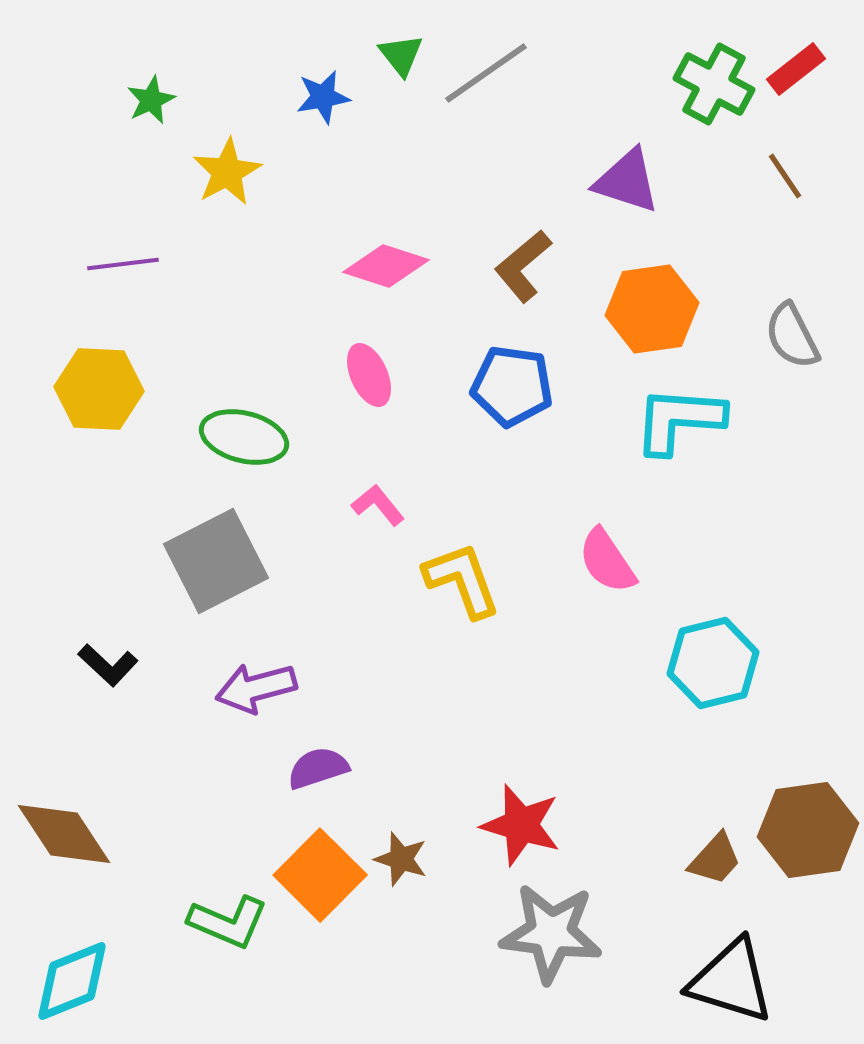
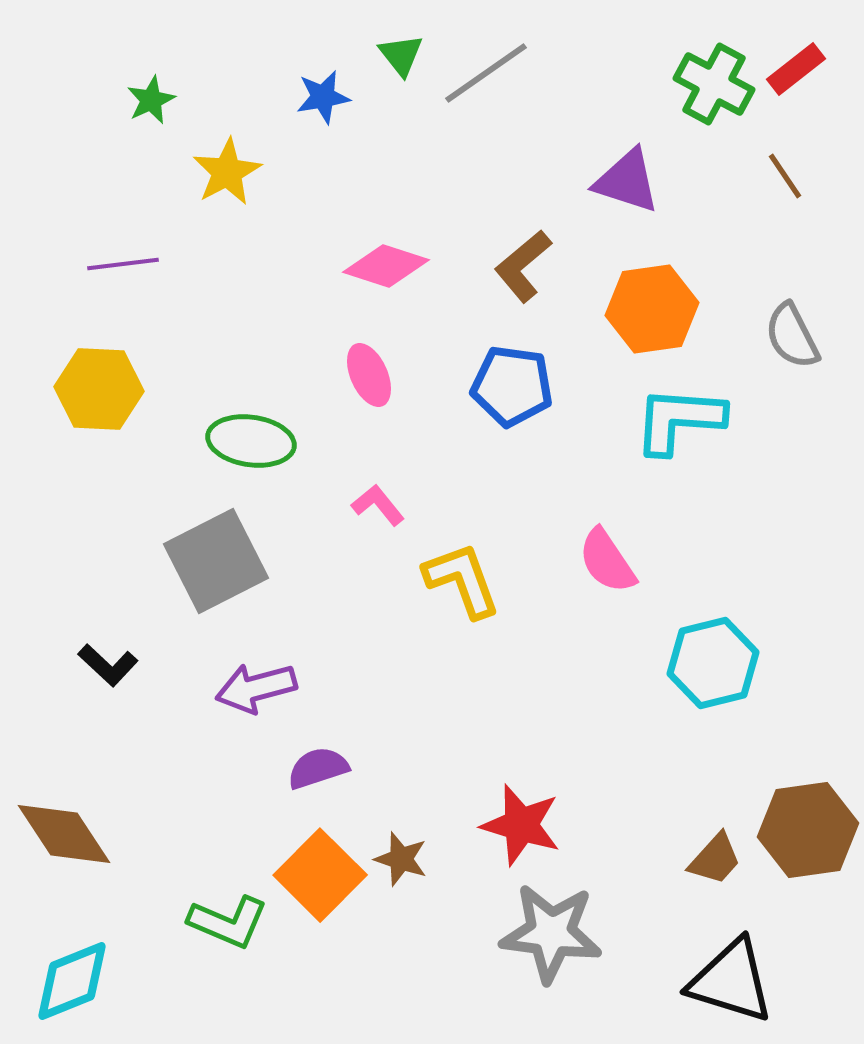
green ellipse: moved 7 px right, 4 px down; rotated 6 degrees counterclockwise
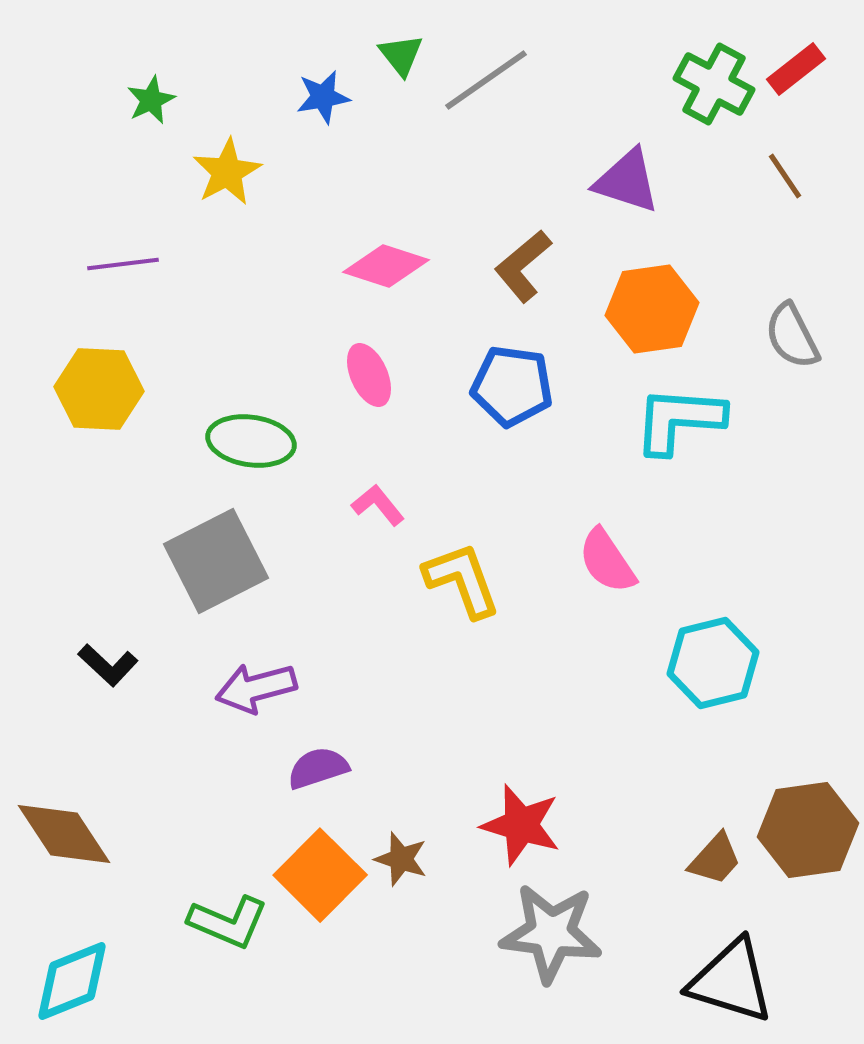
gray line: moved 7 px down
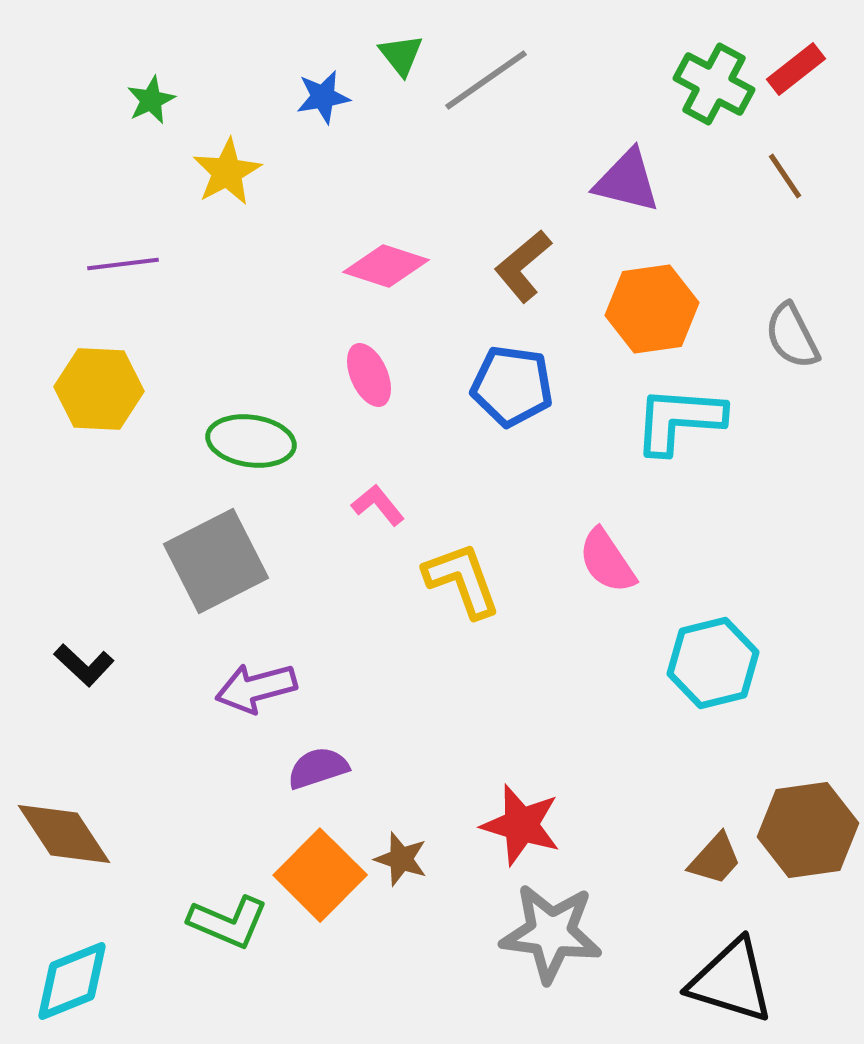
purple triangle: rotated 4 degrees counterclockwise
black L-shape: moved 24 px left
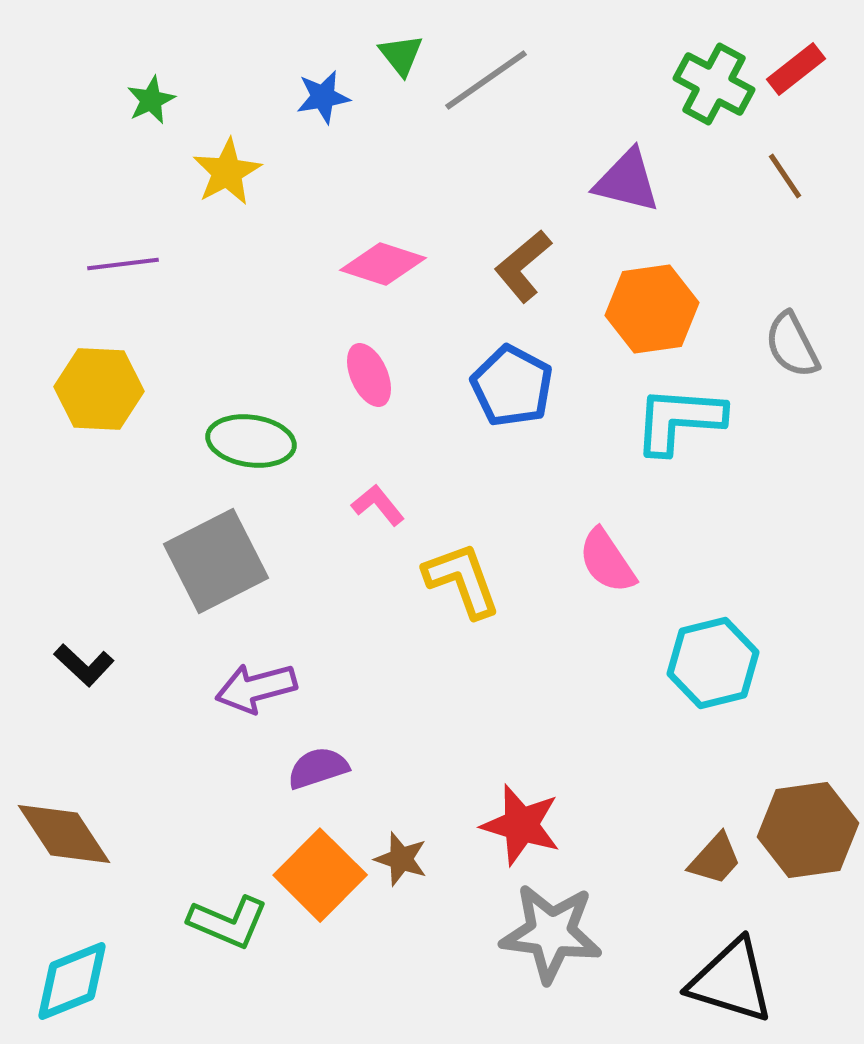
pink diamond: moved 3 px left, 2 px up
gray semicircle: moved 9 px down
blue pentagon: rotated 20 degrees clockwise
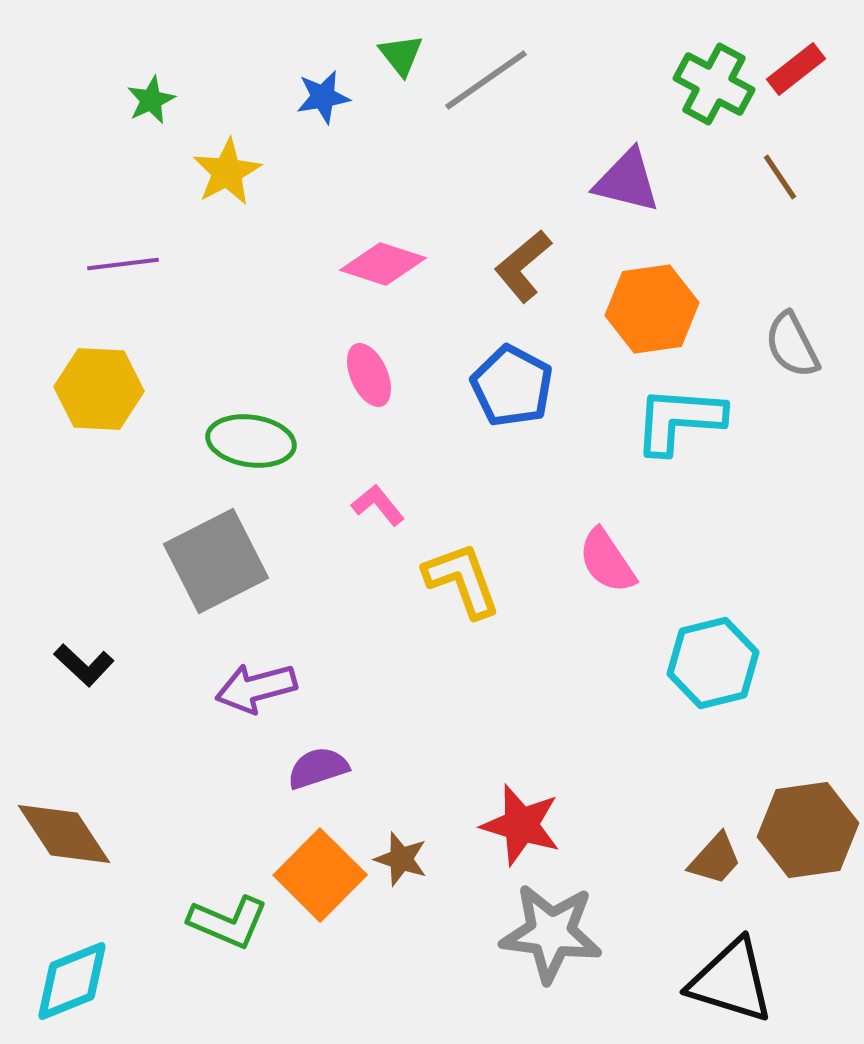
brown line: moved 5 px left, 1 px down
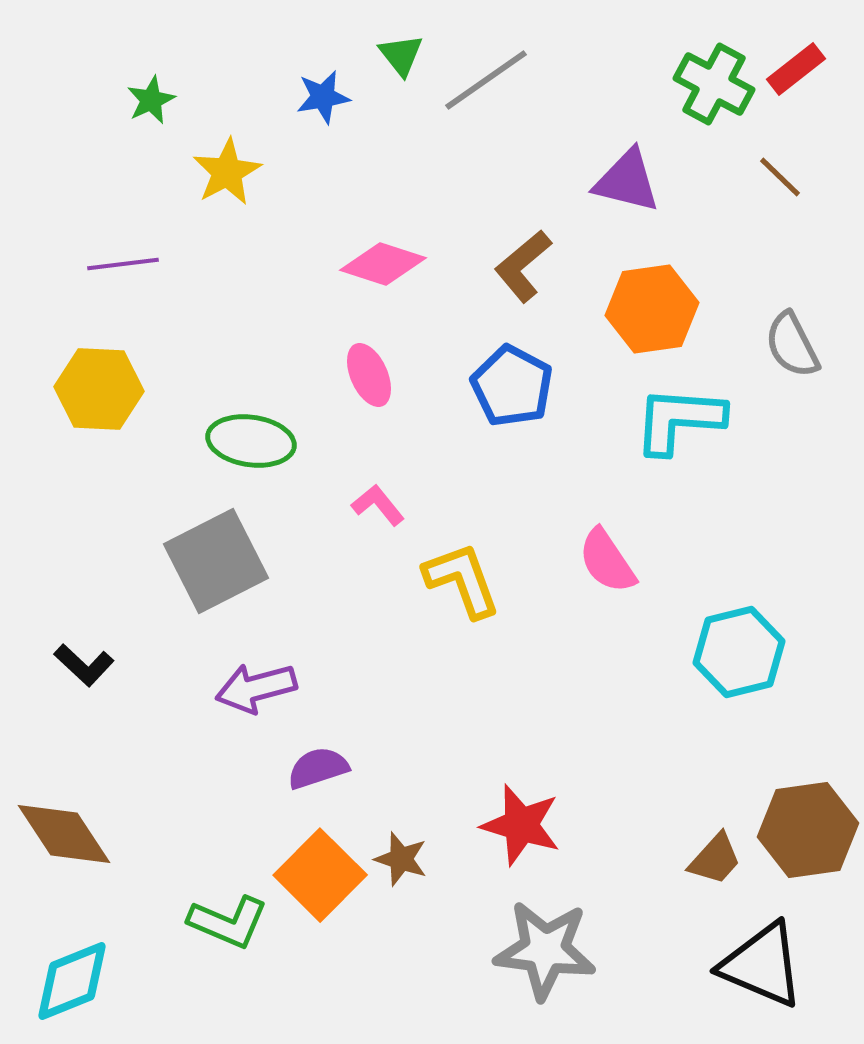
brown line: rotated 12 degrees counterclockwise
cyan hexagon: moved 26 px right, 11 px up
gray star: moved 6 px left, 17 px down
black triangle: moved 31 px right, 16 px up; rotated 6 degrees clockwise
